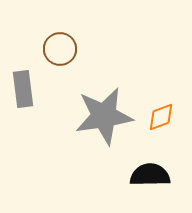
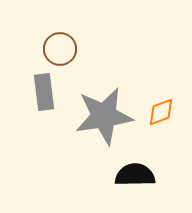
gray rectangle: moved 21 px right, 3 px down
orange diamond: moved 5 px up
black semicircle: moved 15 px left
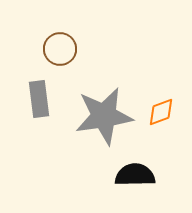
gray rectangle: moved 5 px left, 7 px down
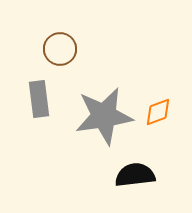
orange diamond: moved 3 px left
black semicircle: rotated 6 degrees counterclockwise
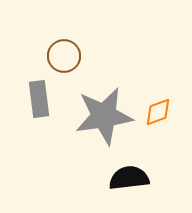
brown circle: moved 4 px right, 7 px down
black semicircle: moved 6 px left, 3 px down
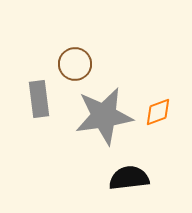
brown circle: moved 11 px right, 8 px down
